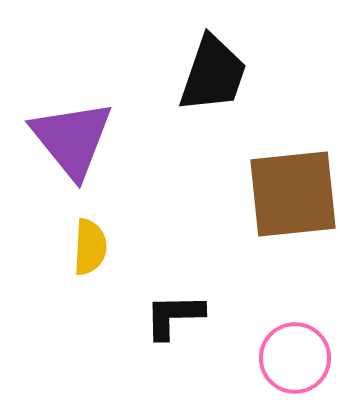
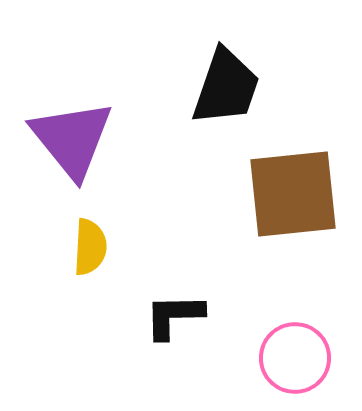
black trapezoid: moved 13 px right, 13 px down
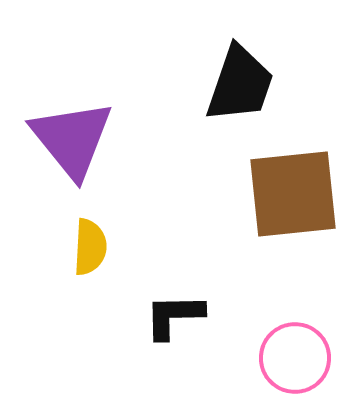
black trapezoid: moved 14 px right, 3 px up
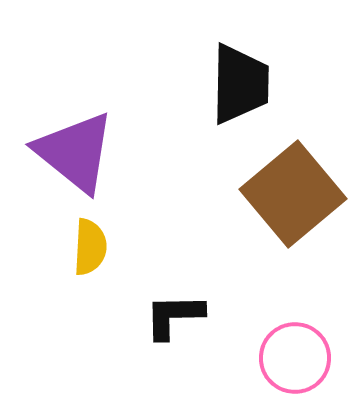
black trapezoid: rotated 18 degrees counterclockwise
purple triangle: moved 3 px right, 13 px down; rotated 12 degrees counterclockwise
brown square: rotated 34 degrees counterclockwise
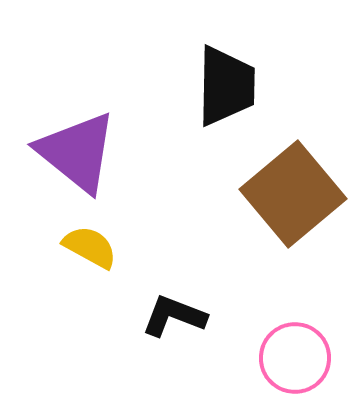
black trapezoid: moved 14 px left, 2 px down
purple triangle: moved 2 px right
yellow semicircle: rotated 64 degrees counterclockwise
black L-shape: rotated 22 degrees clockwise
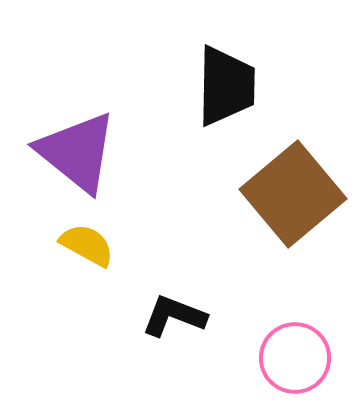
yellow semicircle: moved 3 px left, 2 px up
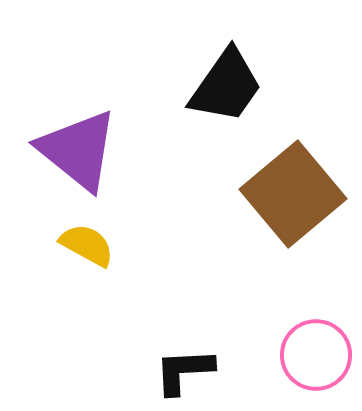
black trapezoid: rotated 34 degrees clockwise
purple triangle: moved 1 px right, 2 px up
black L-shape: moved 10 px right, 55 px down; rotated 24 degrees counterclockwise
pink circle: moved 21 px right, 3 px up
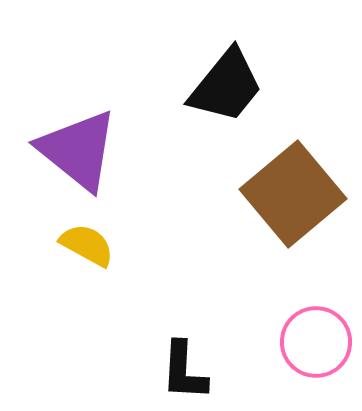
black trapezoid: rotated 4 degrees clockwise
pink circle: moved 13 px up
black L-shape: rotated 84 degrees counterclockwise
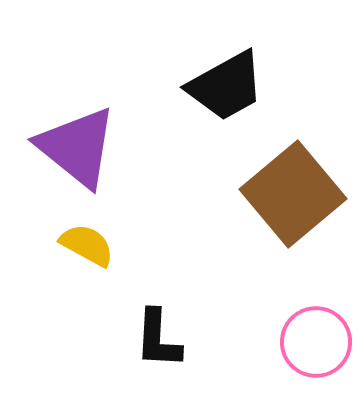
black trapezoid: rotated 22 degrees clockwise
purple triangle: moved 1 px left, 3 px up
black L-shape: moved 26 px left, 32 px up
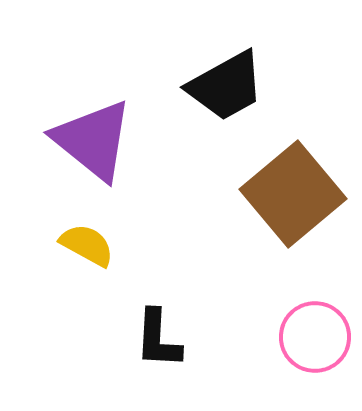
purple triangle: moved 16 px right, 7 px up
pink circle: moved 1 px left, 5 px up
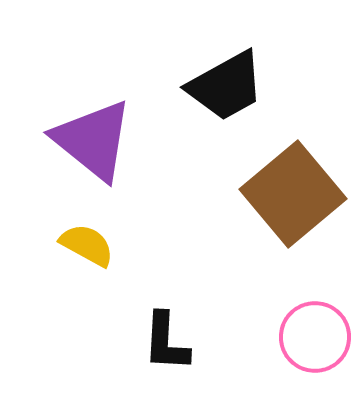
black L-shape: moved 8 px right, 3 px down
